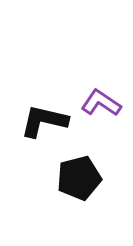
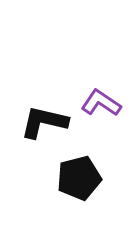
black L-shape: moved 1 px down
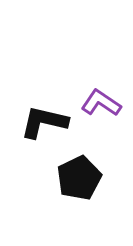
black pentagon: rotated 12 degrees counterclockwise
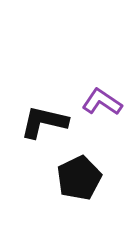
purple L-shape: moved 1 px right, 1 px up
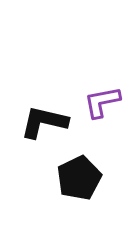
purple L-shape: rotated 45 degrees counterclockwise
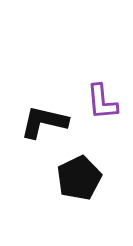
purple L-shape: rotated 84 degrees counterclockwise
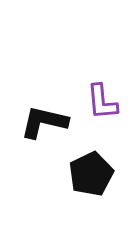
black pentagon: moved 12 px right, 4 px up
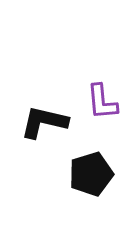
black pentagon: rotated 9 degrees clockwise
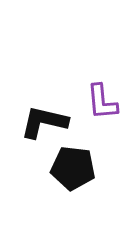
black pentagon: moved 18 px left, 6 px up; rotated 24 degrees clockwise
